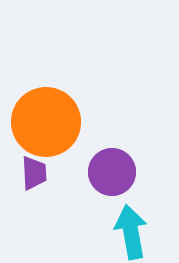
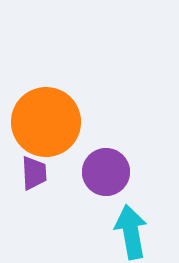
purple circle: moved 6 px left
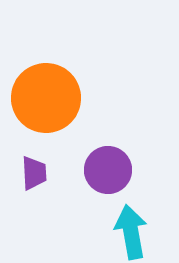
orange circle: moved 24 px up
purple circle: moved 2 px right, 2 px up
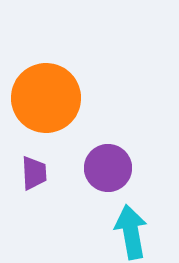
purple circle: moved 2 px up
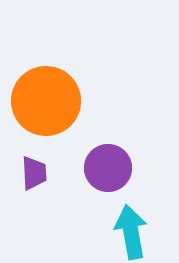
orange circle: moved 3 px down
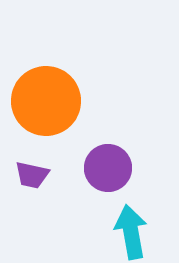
purple trapezoid: moved 2 px left, 2 px down; rotated 105 degrees clockwise
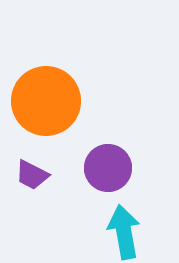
purple trapezoid: rotated 15 degrees clockwise
cyan arrow: moved 7 px left
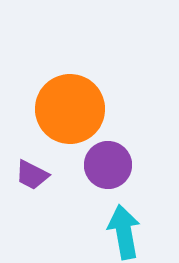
orange circle: moved 24 px right, 8 px down
purple circle: moved 3 px up
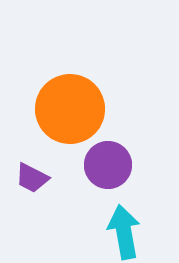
purple trapezoid: moved 3 px down
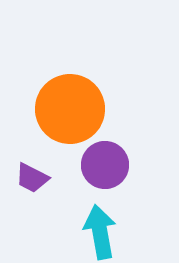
purple circle: moved 3 px left
cyan arrow: moved 24 px left
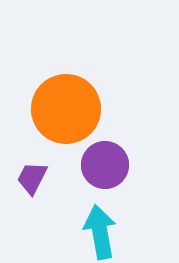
orange circle: moved 4 px left
purple trapezoid: rotated 90 degrees clockwise
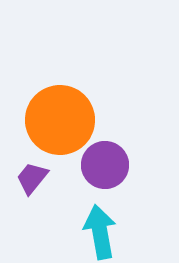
orange circle: moved 6 px left, 11 px down
purple trapezoid: rotated 12 degrees clockwise
